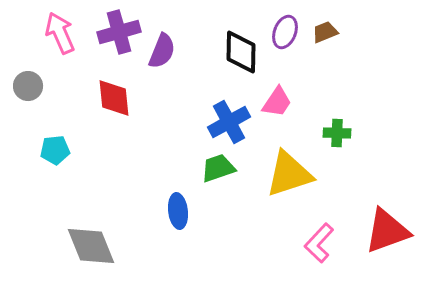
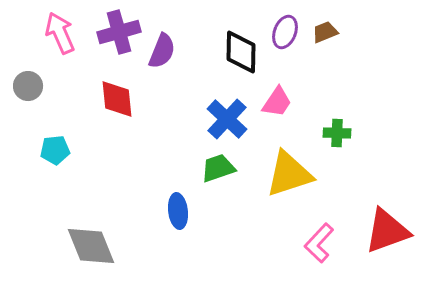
red diamond: moved 3 px right, 1 px down
blue cross: moved 2 px left, 3 px up; rotated 18 degrees counterclockwise
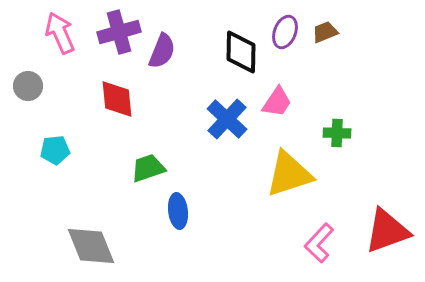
green trapezoid: moved 70 px left
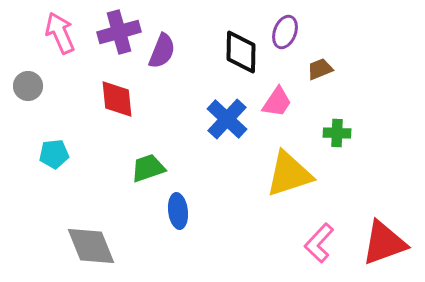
brown trapezoid: moved 5 px left, 37 px down
cyan pentagon: moved 1 px left, 4 px down
red triangle: moved 3 px left, 12 px down
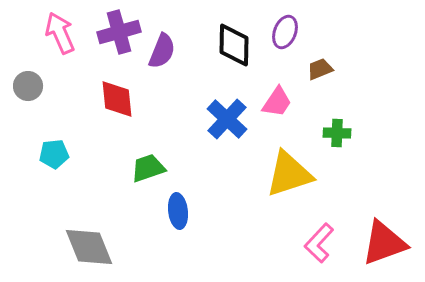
black diamond: moved 7 px left, 7 px up
gray diamond: moved 2 px left, 1 px down
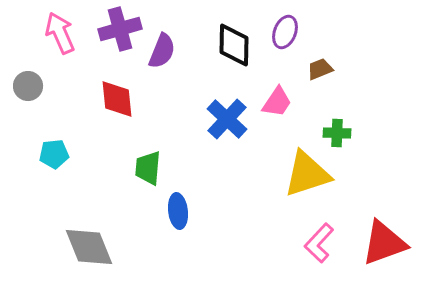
purple cross: moved 1 px right, 3 px up
green trapezoid: rotated 66 degrees counterclockwise
yellow triangle: moved 18 px right
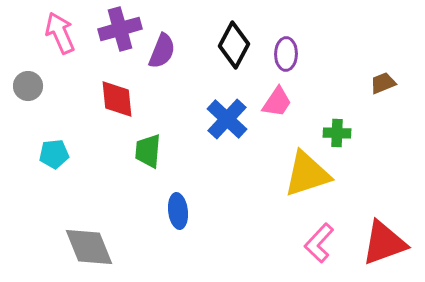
purple ellipse: moved 1 px right, 22 px down; rotated 20 degrees counterclockwise
black diamond: rotated 27 degrees clockwise
brown trapezoid: moved 63 px right, 14 px down
green trapezoid: moved 17 px up
